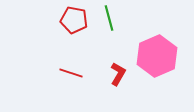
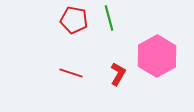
pink hexagon: rotated 6 degrees counterclockwise
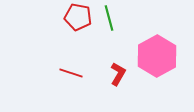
red pentagon: moved 4 px right, 3 px up
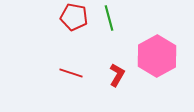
red pentagon: moved 4 px left
red L-shape: moved 1 px left, 1 px down
